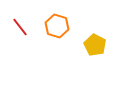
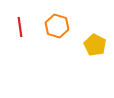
red line: rotated 30 degrees clockwise
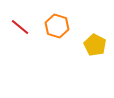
red line: rotated 42 degrees counterclockwise
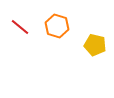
yellow pentagon: rotated 15 degrees counterclockwise
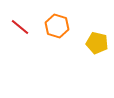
yellow pentagon: moved 2 px right, 2 px up
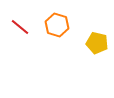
orange hexagon: moved 1 px up
